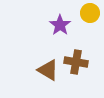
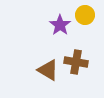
yellow circle: moved 5 px left, 2 px down
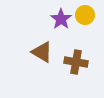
purple star: moved 1 px right, 6 px up
brown triangle: moved 6 px left, 18 px up
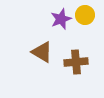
purple star: rotated 15 degrees clockwise
brown cross: rotated 15 degrees counterclockwise
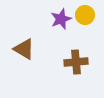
brown triangle: moved 18 px left, 3 px up
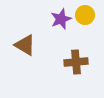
brown triangle: moved 1 px right, 4 px up
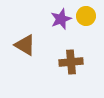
yellow circle: moved 1 px right, 1 px down
brown cross: moved 5 px left
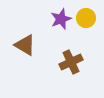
yellow circle: moved 2 px down
brown cross: rotated 20 degrees counterclockwise
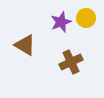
purple star: moved 3 px down
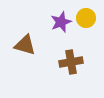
brown triangle: rotated 15 degrees counterclockwise
brown cross: rotated 15 degrees clockwise
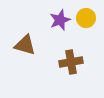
purple star: moved 1 px left, 2 px up
